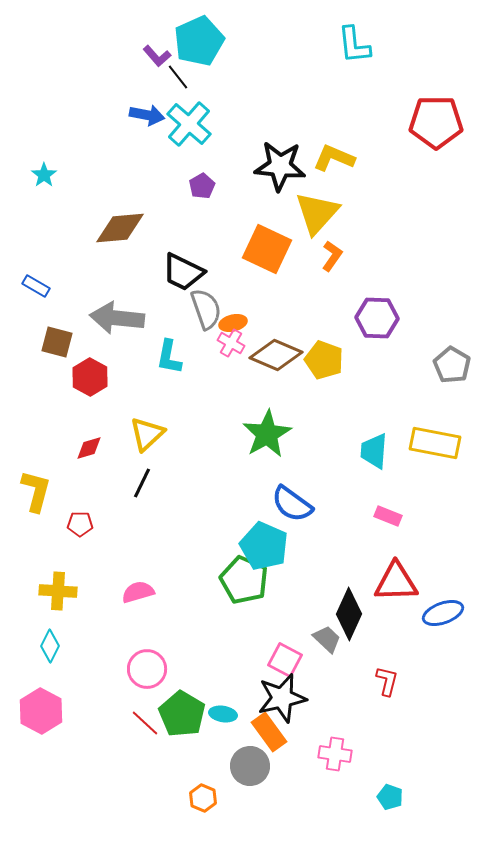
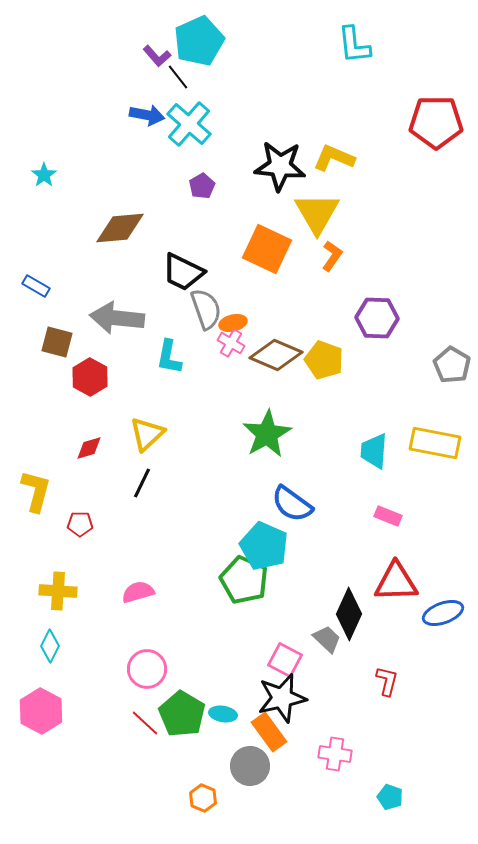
yellow triangle at (317, 213): rotated 12 degrees counterclockwise
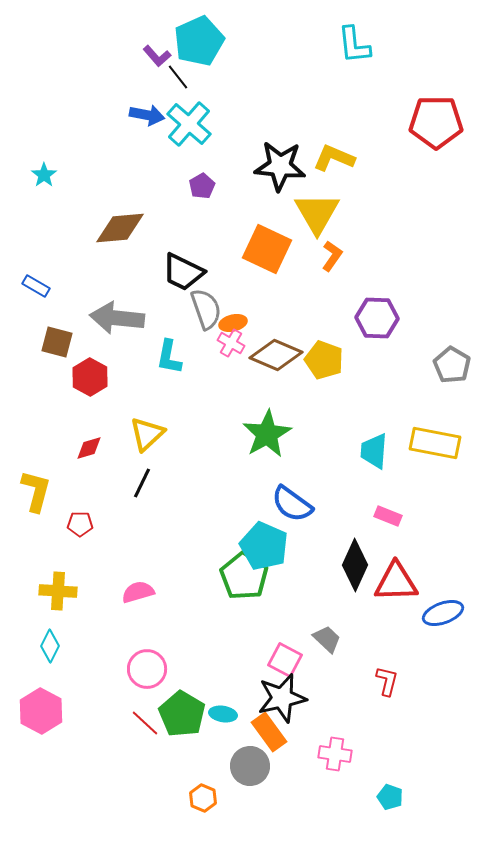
green pentagon at (244, 580): moved 4 px up; rotated 9 degrees clockwise
black diamond at (349, 614): moved 6 px right, 49 px up
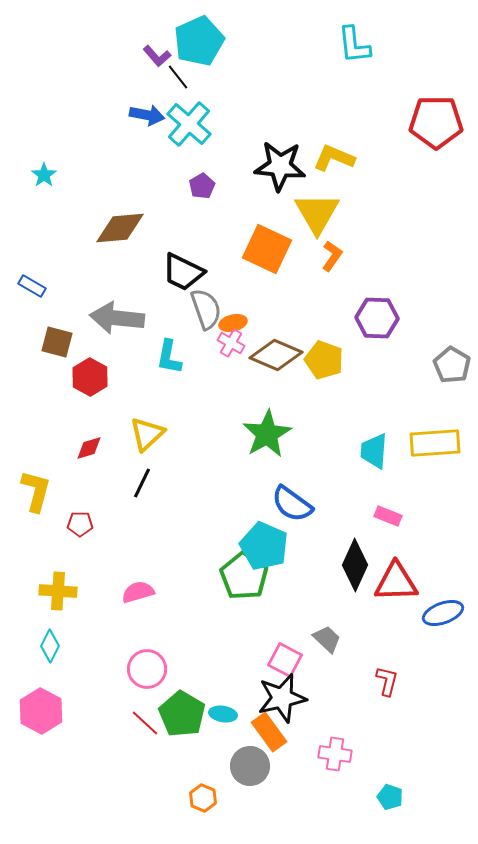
blue rectangle at (36, 286): moved 4 px left
yellow rectangle at (435, 443): rotated 15 degrees counterclockwise
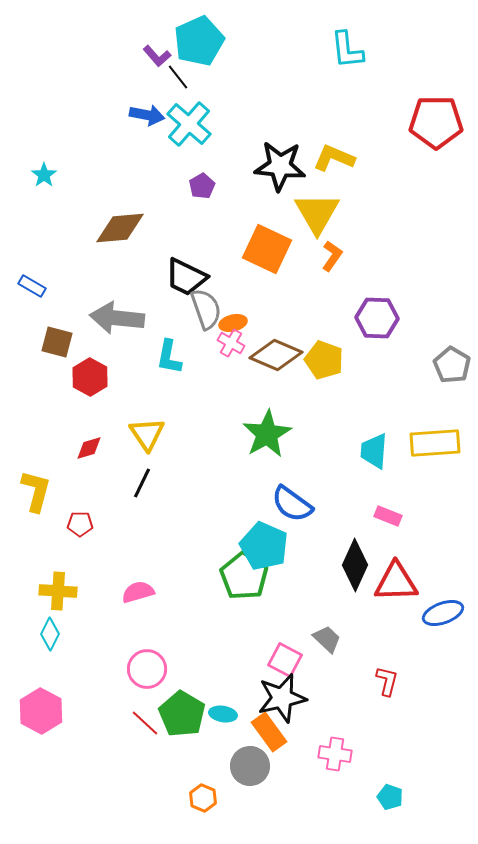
cyan L-shape at (354, 45): moved 7 px left, 5 px down
black trapezoid at (183, 272): moved 3 px right, 5 px down
yellow triangle at (147, 434): rotated 21 degrees counterclockwise
cyan diamond at (50, 646): moved 12 px up
